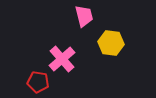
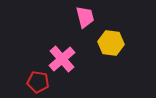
pink trapezoid: moved 1 px right, 1 px down
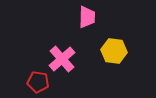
pink trapezoid: moved 2 px right; rotated 15 degrees clockwise
yellow hexagon: moved 3 px right, 8 px down
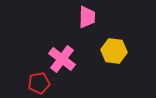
pink cross: rotated 12 degrees counterclockwise
red pentagon: moved 1 px right, 1 px down; rotated 20 degrees counterclockwise
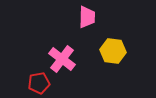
yellow hexagon: moved 1 px left
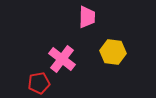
yellow hexagon: moved 1 px down
